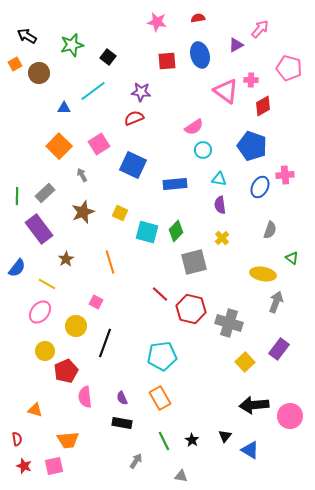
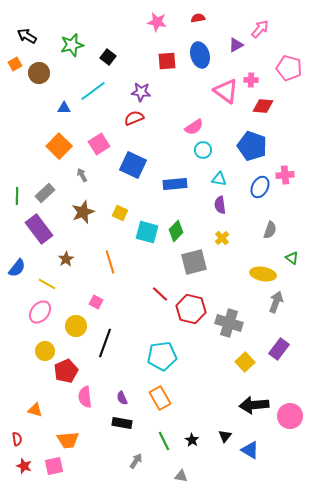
red diamond at (263, 106): rotated 35 degrees clockwise
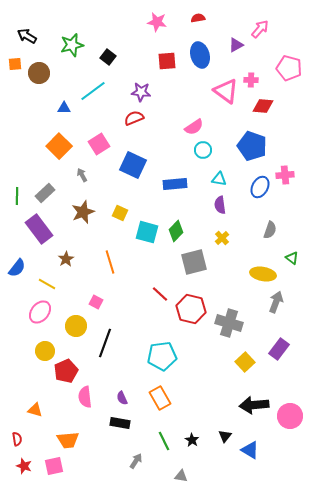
orange square at (15, 64): rotated 24 degrees clockwise
black rectangle at (122, 423): moved 2 px left
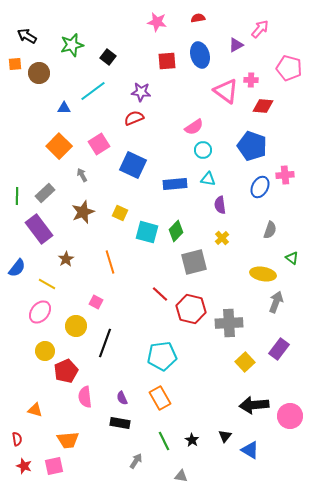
cyan triangle at (219, 179): moved 11 px left
gray cross at (229, 323): rotated 20 degrees counterclockwise
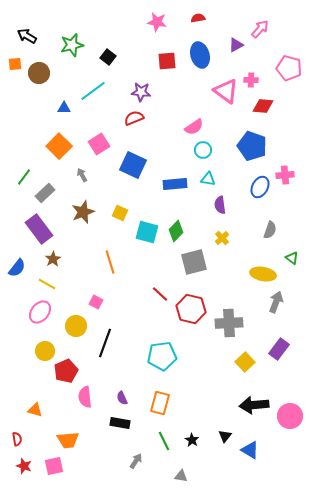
green line at (17, 196): moved 7 px right, 19 px up; rotated 36 degrees clockwise
brown star at (66, 259): moved 13 px left
orange rectangle at (160, 398): moved 5 px down; rotated 45 degrees clockwise
